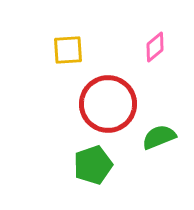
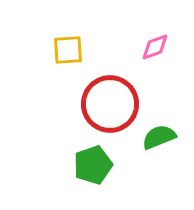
pink diamond: rotated 20 degrees clockwise
red circle: moved 2 px right
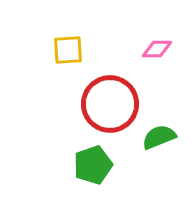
pink diamond: moved 2 px right, 2 px down; rotated 20 degrees clockwise
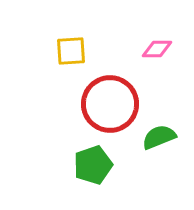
yellow square: moved 3 px right, 1 px down
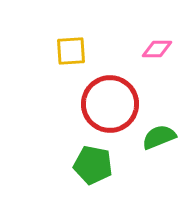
green pentagon: rotated 30 degrees clockwise
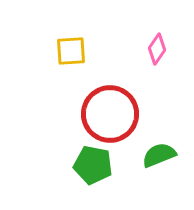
pink diamond: rotated 56 degrees counterclockwise
red circle: moved 10 px down
green semicircle: moved 18 px down
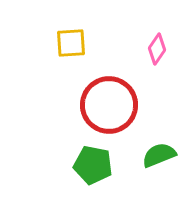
yellow square: moved 8 px up
red circle: moved 1 px left, 9 px up
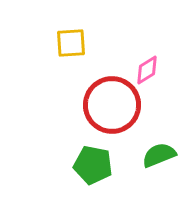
pink diamond: moved 10 px left, 21 px down; rotated 24 degrees clockwise
red circle: moved 3 px right
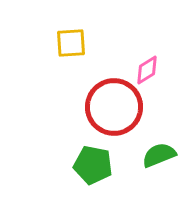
red circle: moved 2 px right, 2 px down
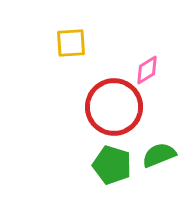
green pentagon: moved 19 px right; rotated 6 degrees clockwise
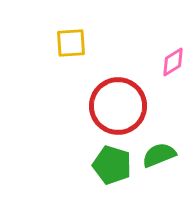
pink diamond: moved 26 px right, 8 px up
red circle: moved 4 px right, 1 px up
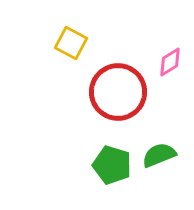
yellow square: rotated 32 degrees clockwise
pink diamond: moved 3 px left
red circle: moved 14 px up
